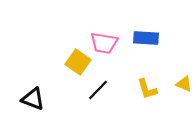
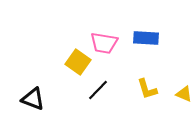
yellow triangle: moved 10 px down
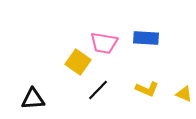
yellow L-shape: rotated 50 degrees counterclockwise
black triangle: rotated 25 degrees counterclockwise
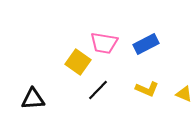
blue rectangle: moved 6 px down; rotated 30 degrees counterclockwise
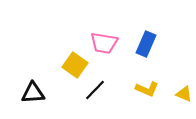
blue rectangle: rotated 40 degrees counterclockwise
yellow square: moved 3 px left, 3 px down
black line: moved 3 px left
black triangle: moved 6 px up
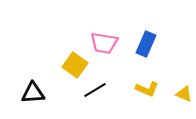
black line: rotated 15 degrees clockwise
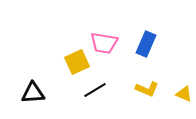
yellow square: moved 2 px right, 3 px up; rotated 30 degrees clockwise
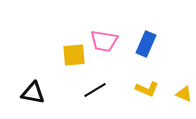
pink trapezoid: moved 2 px up
yellow square: moved 3 px left, 7 px up; rotated 20 degrees clockwise
black triangle: rotated 15 degrees clockwise
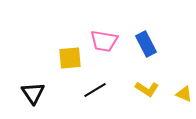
blue rectangle: rotated 50 degrees counterclockwise
yellow square: moved 4 px left, 3 px down
yellow L-shape: rotated 10 degrees clockwise
black triangle: rotated 45 degrees clockwise
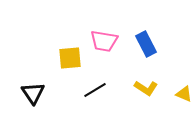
yellow L-shape: moved 1 px left, 1 px up
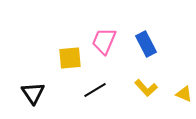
pink trapezoid: rotated 104 degrees clockwise
yellow L-shape: rotated 15 degrees clockwise
